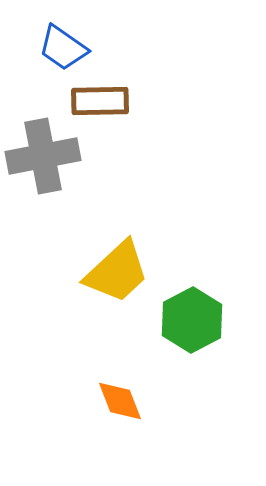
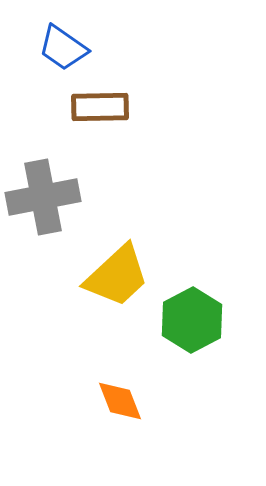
brown rectangle: moved 6 px down
gray cross: moved 41 px down
yellow trapezoid: moved 4 px down
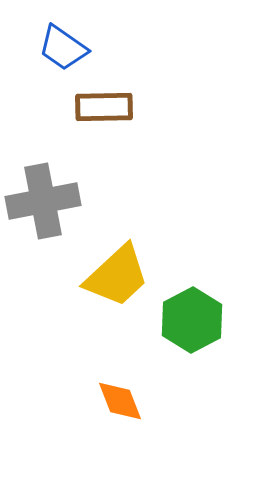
brown rectangle: moved 4 px right
gray cross: moved 4 px down
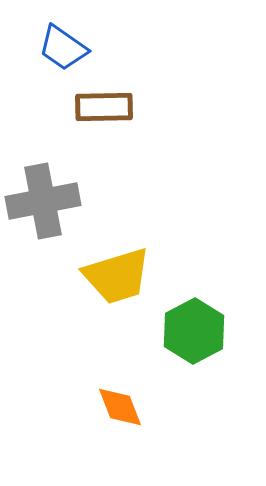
yellow trapezoid: rotated 26 degrees clockwise
green hexagon: moved 2 px right, 11 px down
orange diamond: moved 6 px down
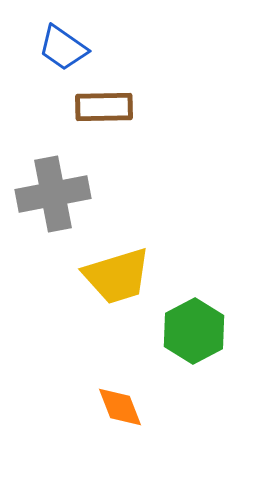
gray cross: moved 10 px right, 7 px up
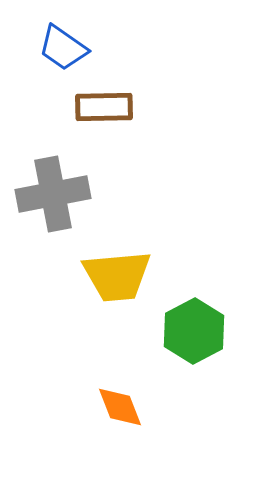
yellow trapezoid: rotated 12 degrees clockwise
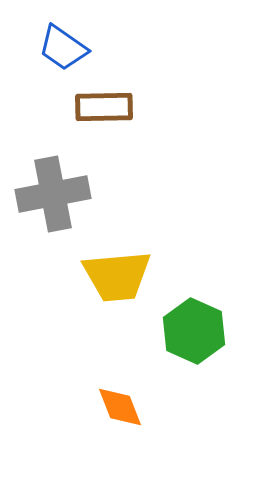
green hexagon: rotated 8 degrees counterclockwise
